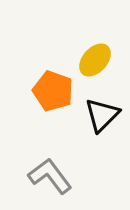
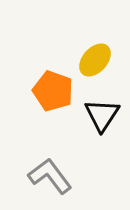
black triangle: rotated 12 degrees counterclockwise
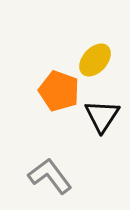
orange pentagon: moved 6 px right
black triangle: moved 1 px down
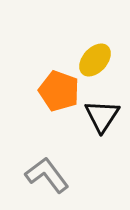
gray L-shape: moved 3 px left, 1 px up
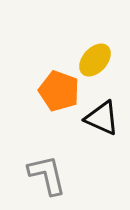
black triangle: moved 2 px down; rotated 39 degrees counterclockwise
gray L-shape: rotated 24 degrees clockwise
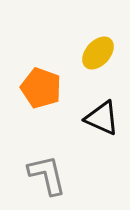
yellow ellipse: moved 3 px right, 7 px up
orange pentagon: moved 18 px left, 3 px up
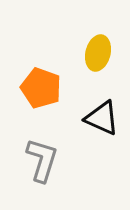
yellow ellipse: rotated 28 degrees counterclockwise
gray L-shape: moved 5 px left, 15 px up; rotated 30 degrees clockwise
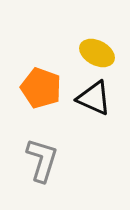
yellow ellipse: moved 1 px left; rotated 76 degrees counterclockwise
black triangle: moved 8 px left, 20 px up
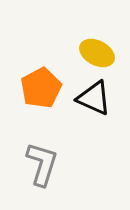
orange pentagon: rotated 24 degrees clockwise
gray L-shape: moved 4 px down
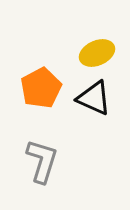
yellow ellipse: rotated 52 degrees counterclockwise
gray L-shape: moved 3 px up
